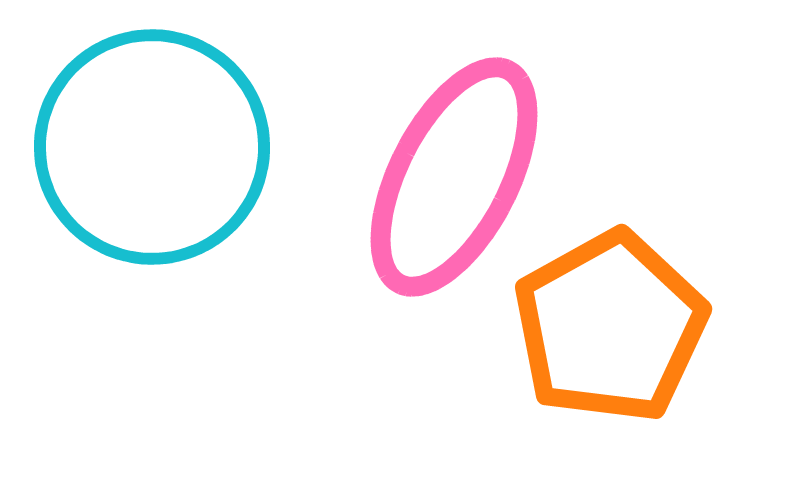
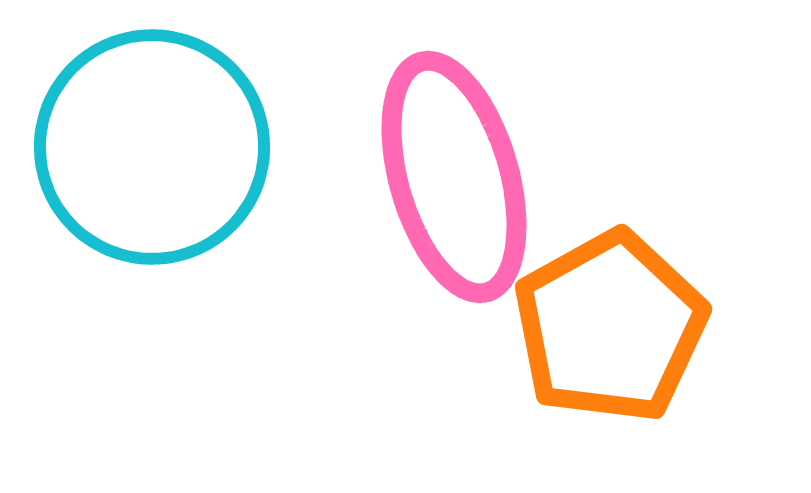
pink ellipse: rotated 43 degrees counterclockwise
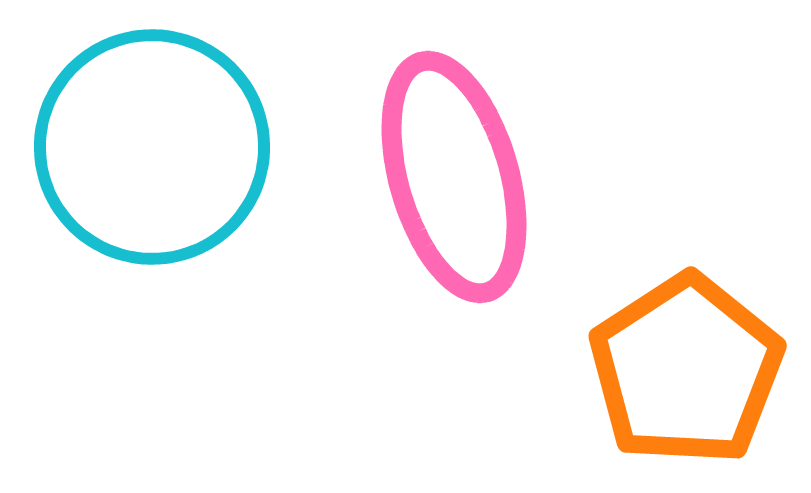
orange pentagon: moved 76 px right, 43 px down; rotated 4 degrees counterclockwise
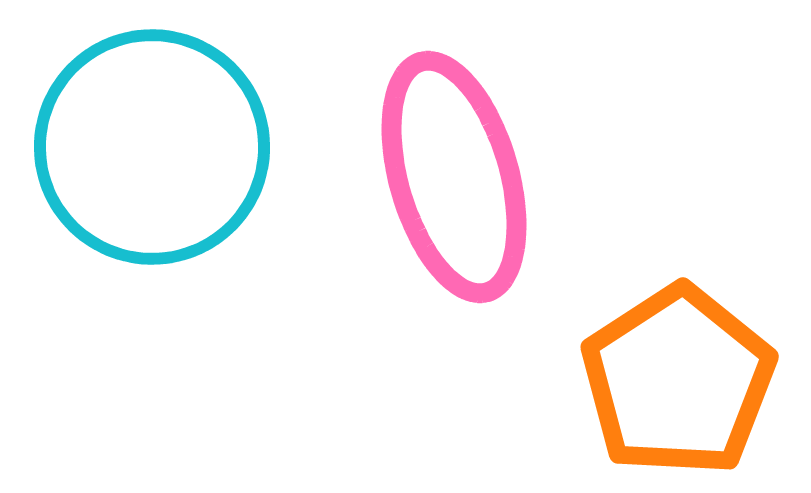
orange pentagon: moved 8 px left, 11 px down
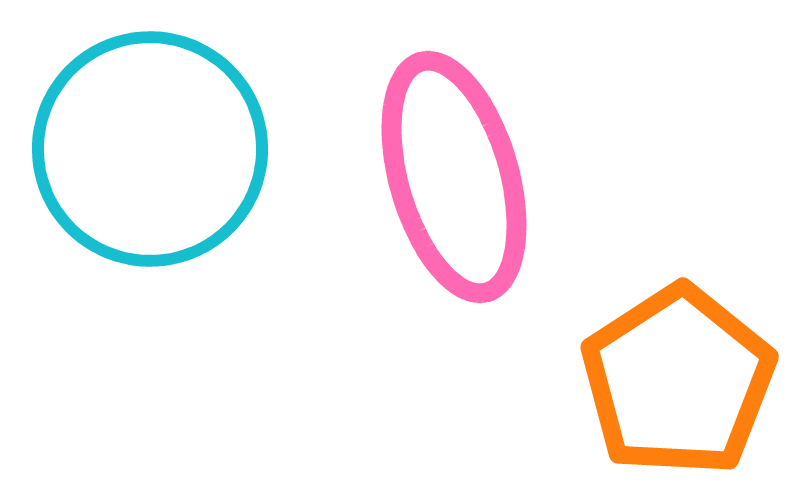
cyan circle: moved 2 px left, 2 px down
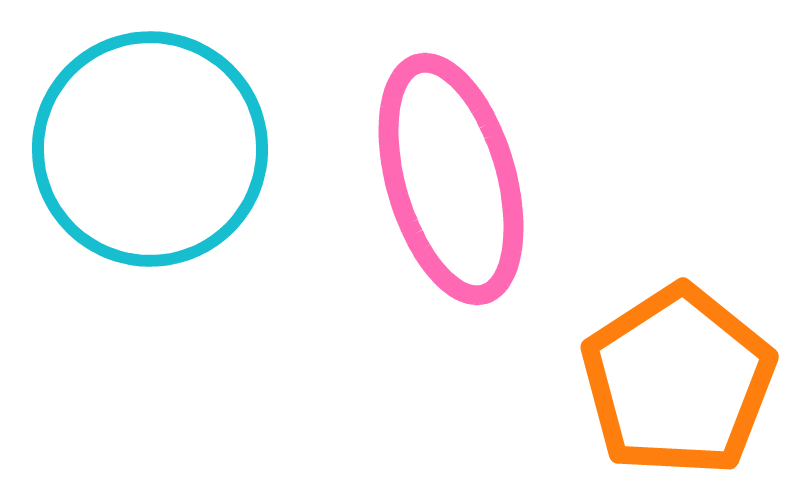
pink ellipse: moved 3 px left, 2 px down
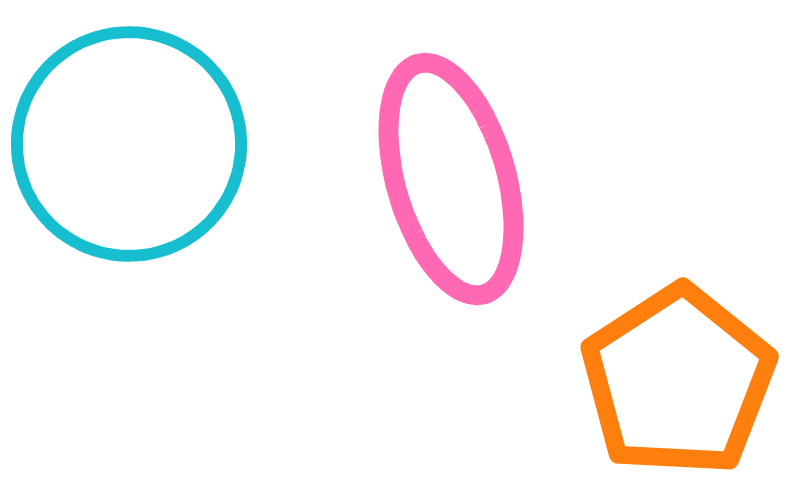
cyan circle: moved 21 px left, 5 px up
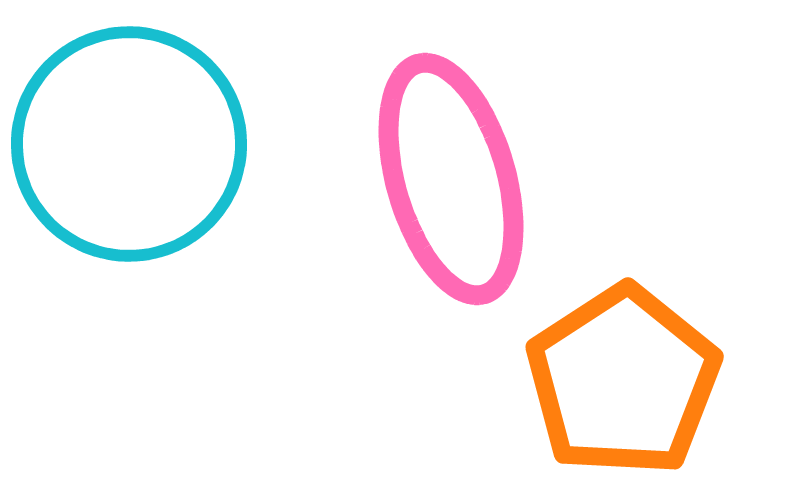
orange pentagon: moved 55 px left
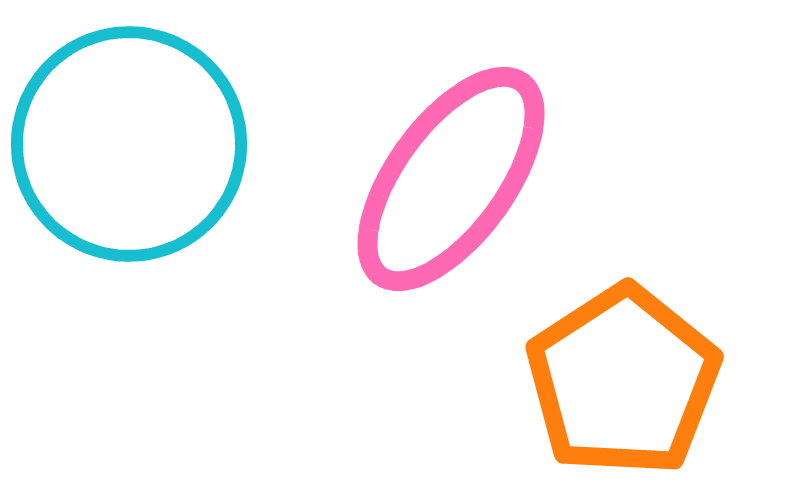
pink ellipse: rotated 52 degrees clockwise
